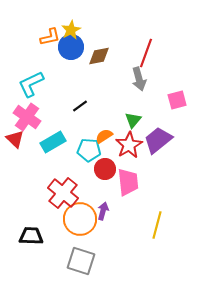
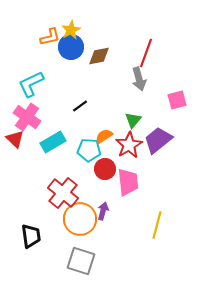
black trapezoid: rotated 80 degrees clockwise
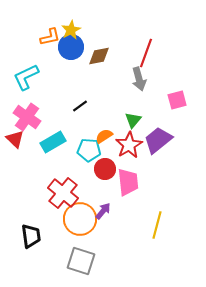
cyan L-shape: moved 5 px left, 7 px up
purple arrow: rotated 24 degrees clockwise
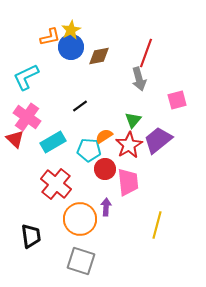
red cross: moved 7 px left, 9 px up
purple arrow: moved 3 px right, 4 px up; rotated 36 degrees counterclockwise
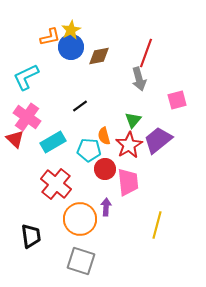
orange semicircle: rotated 72 degrees counterclockwise
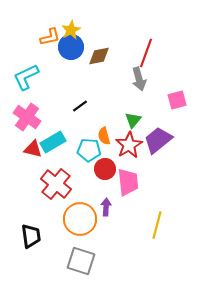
red triangle: moved 18 px right, 10 px down; rotated 30 degrees counterclockwise
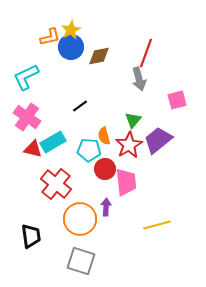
pink trapezoid: moved 2 px left
yellow line: rotated 60 degrees clockwise
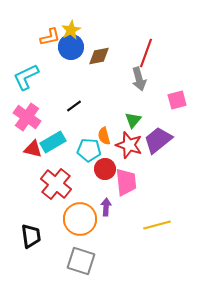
black line: moved 6 px left
red star: rotated 24 degrees counterclockwise
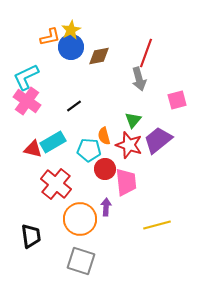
pink cross: moved 16 px up
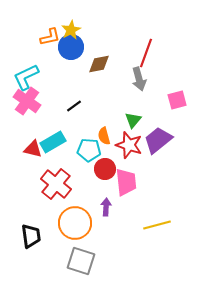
brown diamond: moved 8 px down
orange circle: moved 5 px left, 4 px down
